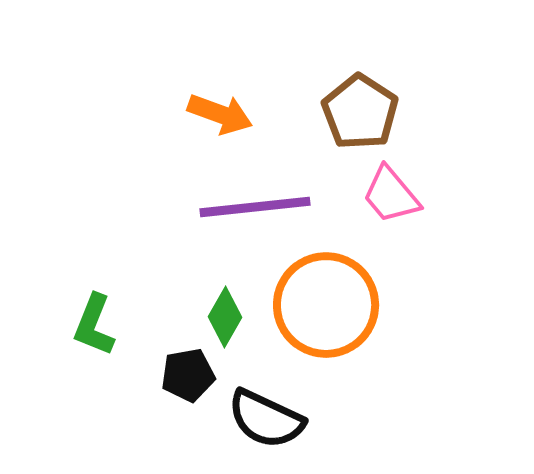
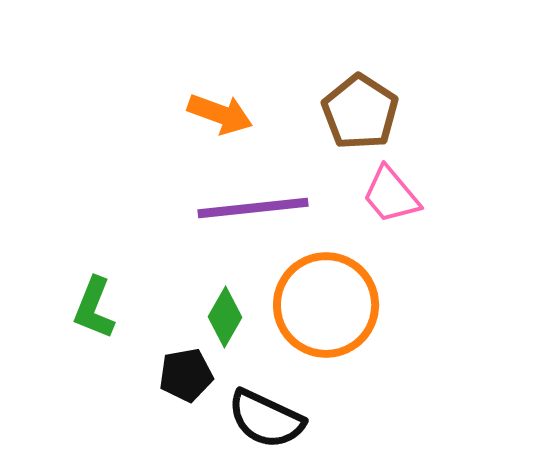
purple line: moved 2 px left, 1 px down
green L-shape: moved 17 px up
black pentagon: moved 2 px left
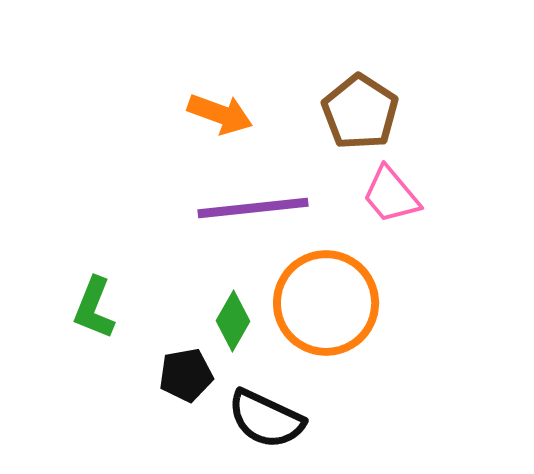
orange circle: moved 2 px up
green diamond: moved 8 px right, 4 px down
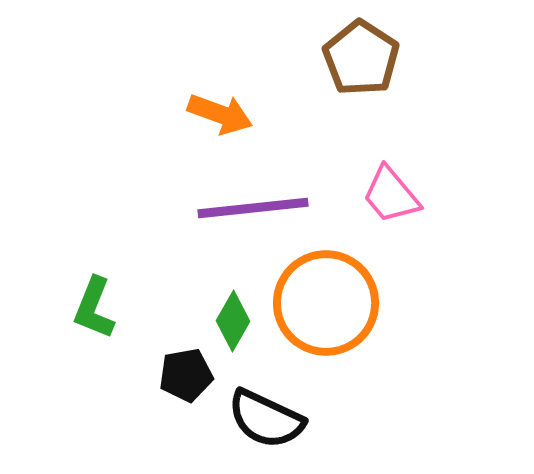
brown pentagon: moved 1 px right, 54 px up
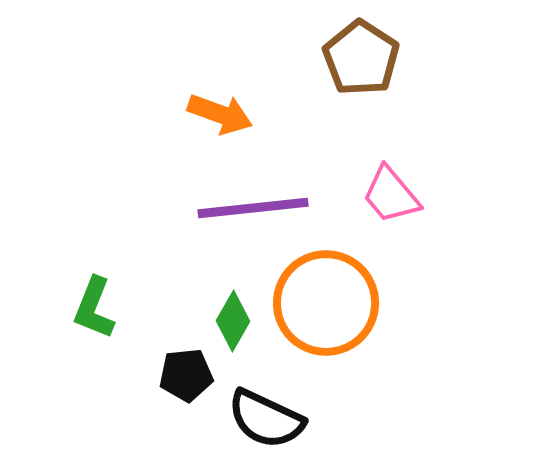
black pentagon: rotated 4 degrees clockwise
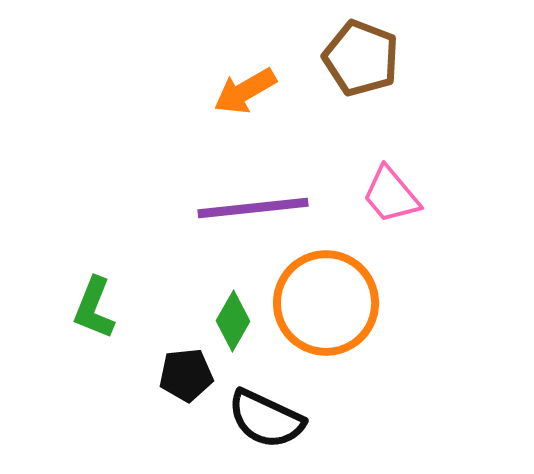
brown pentagon: rotated 12 degrees counterclockwise
orange arrow: moved 25 px right, 23 px up; rotated 130 degrees clockwise
